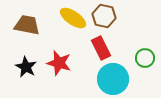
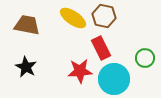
red star: moved 21 px right, 8 px down; rotated 20 degrees counterclockwise
cyan circle: moved 1 px right
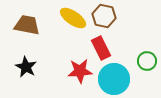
green circle: moved 2 px right, 3 px down
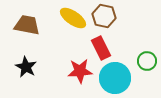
cyan circle: moved 1 px right, 1 px up
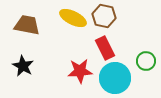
yellow ellipse: rotated 8 degrees counterclockwise
red rectangle: moved 4 px right
green circle: moved 1 px left
black star: moved 3 px left, 1 px up
